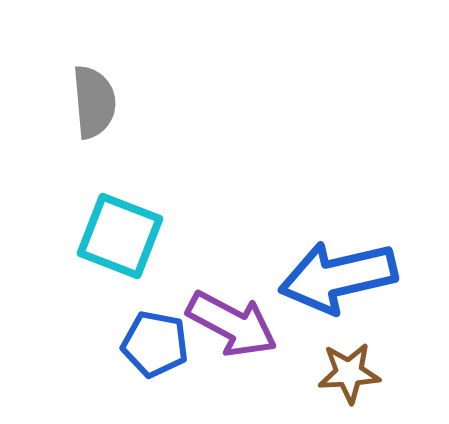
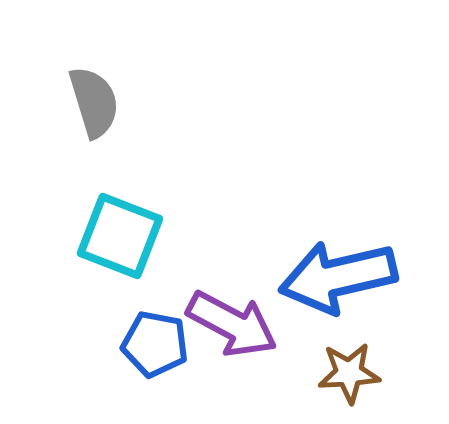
gray semicircle: rotated 12 degrees counterclockwise
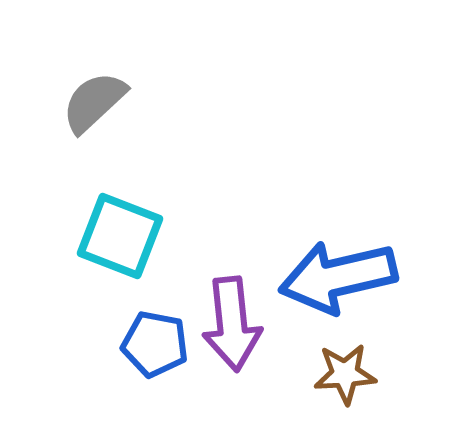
gray semicircle: rotated 116 degrees counterclockwise
purple arrow: rotated 56 degrees clockwise
brown star: moved 4 px left, 1 px down
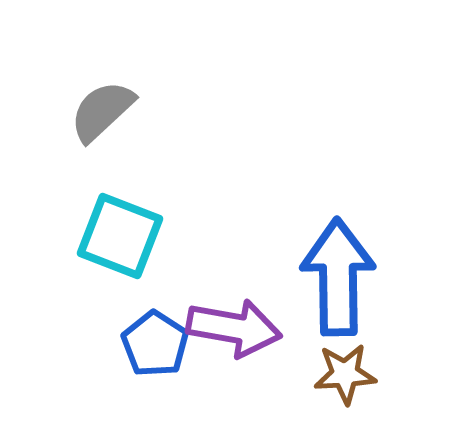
gray semicircle: moved 8 px right, 9 px down
blue arrow: rotated 102 degrees clockwise
purple arrow: moved 2 px right, 4 px down; rotated 74 degrees counterclockwise
blue pentagon: rotated 22 degrees clockwise
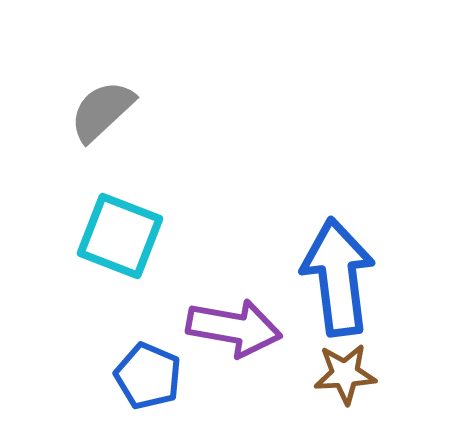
blue arrow: rotated 6 degrees counterclockwise
blue pentagon: moved 7 px left, 32 px down; rotated 10 degrees counterclockwise
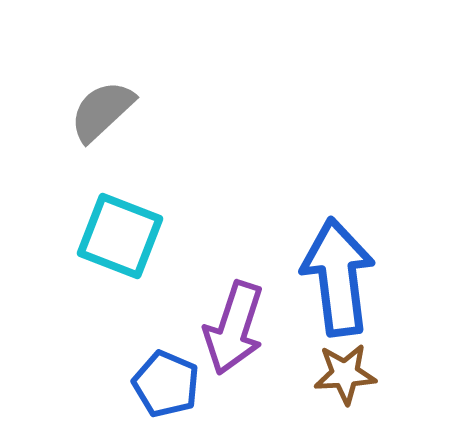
purple arrow: rotated 98 degrees clockwise
blue pentagon: moved 18 px right, 8 px down
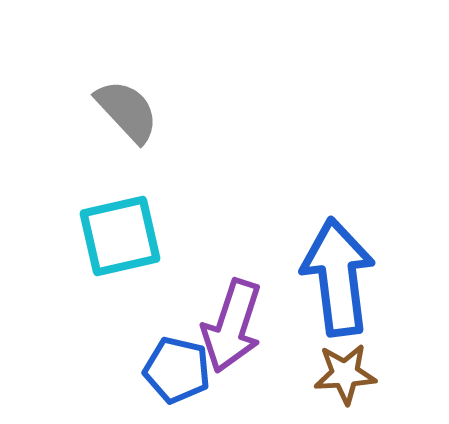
gray semicircle: moved 25 px right; rotated 90 degrees clockwise
cyan square: rotated 34 degrees counterclockwise
purple arrow: moved 2 px left, 2 px up
blue pentagon: moved 11 px right, 14 px up; rotated 10 degrees counterclockwise
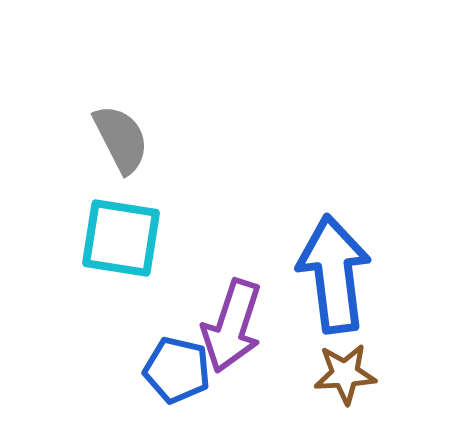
gray semicircle: moved 6 px left, 28 px down; rotated 16 degrees clockwise
cyan square: moved 1 px right, 2 px down; rotated 22 degrees clockwise
blue arrow: moved 4 px left, 3 px up
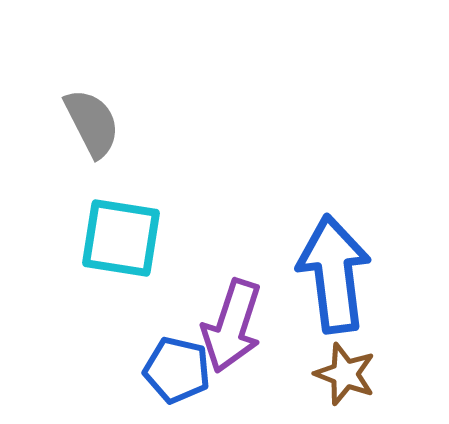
gray semicircle: moved 29 px left, 16 px up
brown star: rotated 24 degrees clockwise
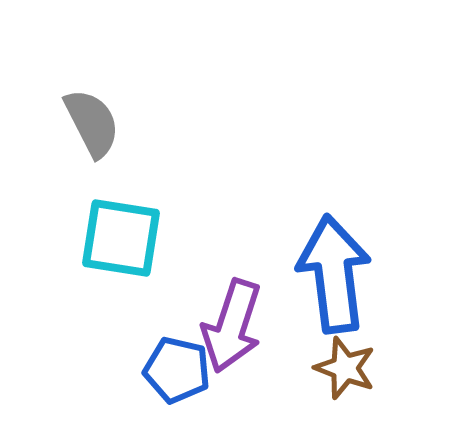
brown star: moved 6 px up
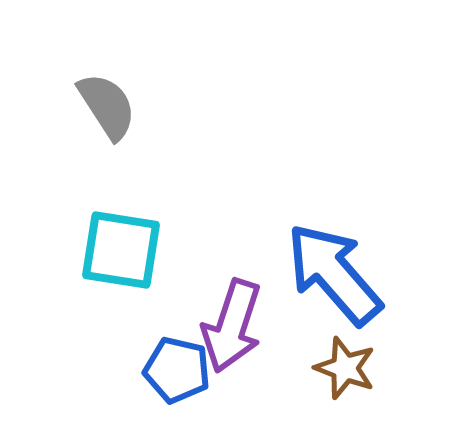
gray semicircle: moved 15 px right, 17 px up; rotated 6 degrees counterclockwise
cyan square: moved 12 px down
blue arrow: rotated 34 degrees counterclockwise
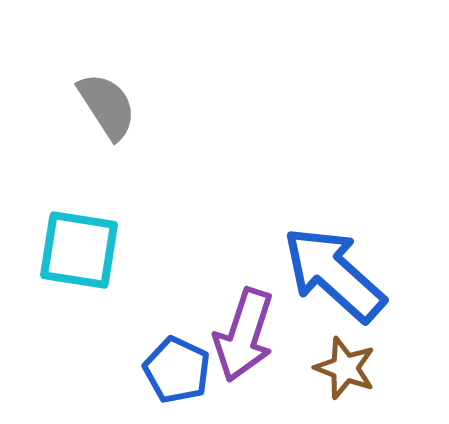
cyan square: moved 42 px left
blue arrow: rotated 7 degrees counterclockwise
purple arrow: moved 12 px right, 9 px down
blue pentagon: rotated 12 degrees clockwise
